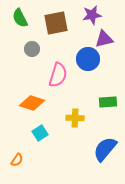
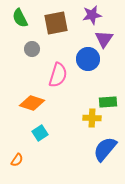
purple triangle: rotated 42 degrees counterclockwise
yellow cross: moved 17 px right
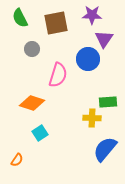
purple star: rotated 12 degrees clockwise
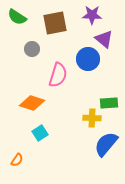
green semicircle: moved 3 px left, 1 px up; rotated 30 degrees counterclockwise
brown square: moved 1 px left
purple triangle: rotated 24 degrees counterclockwise
green rectangle: moved 1 px right, 1 px down
blue semicircle: moved 1 px right, 5 px up
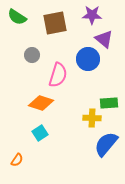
gray circle: moved 6 px down
orange diamond: moved 9 px right
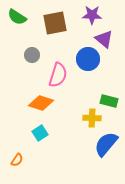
green rectangle: moved 2 px up; rotated 18 degrees clockwise
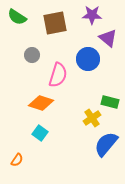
purple triangle: moved 4 px right, 1 px up
green rectangle: moved 1 px right, 1 px down
yellow cross: rotated 36 degrees counterclockwise
cyan square: rotated 21 degrees counterclockwise
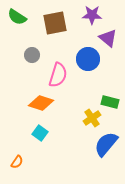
orange semicircle: moved 2 px down
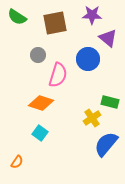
gray circle: moved 6 px right
